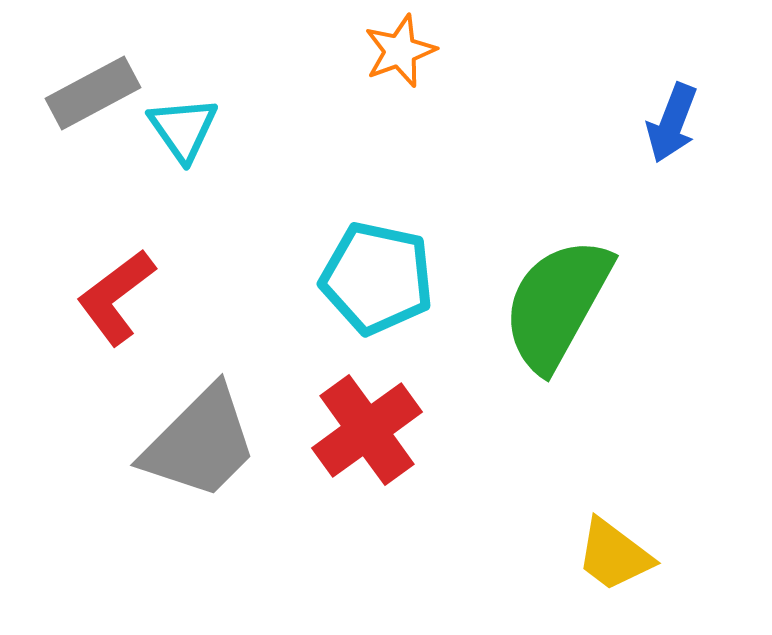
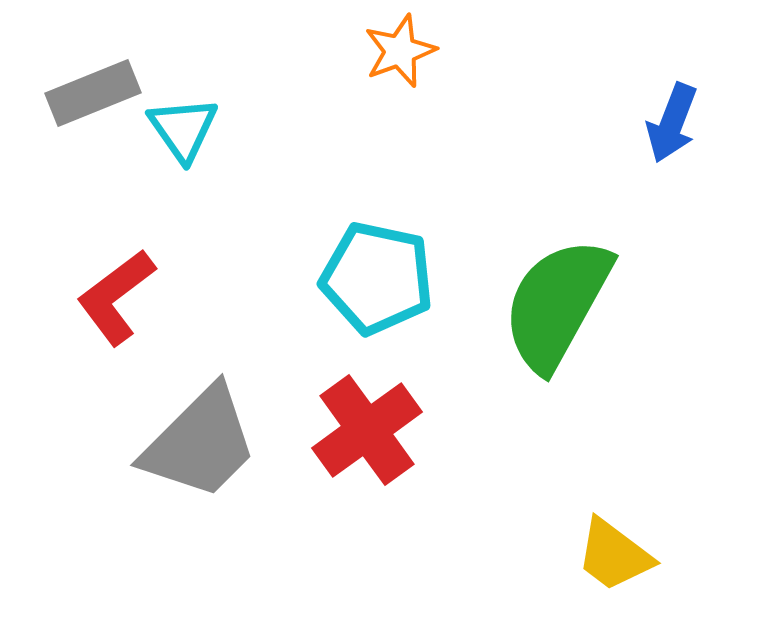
gray rectangle: rotated 6 degrees clockwise
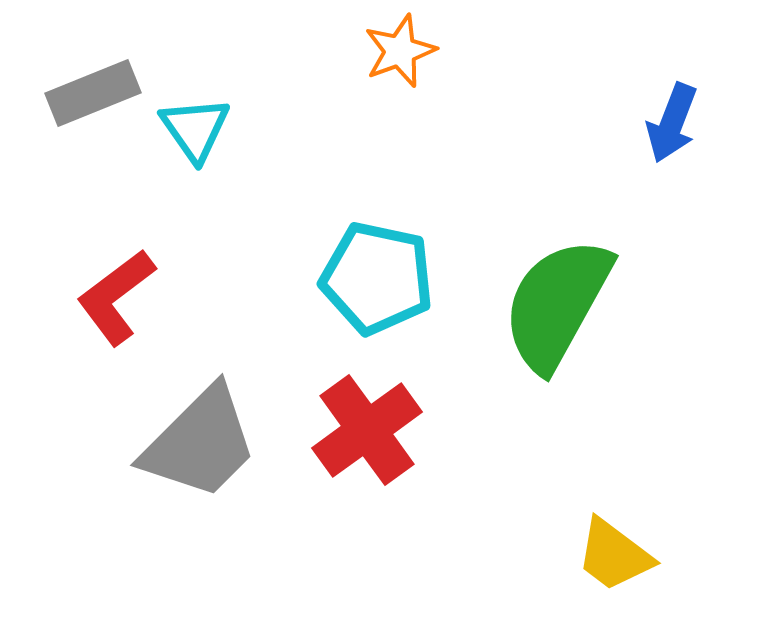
cyan triangle: moved 12 px right
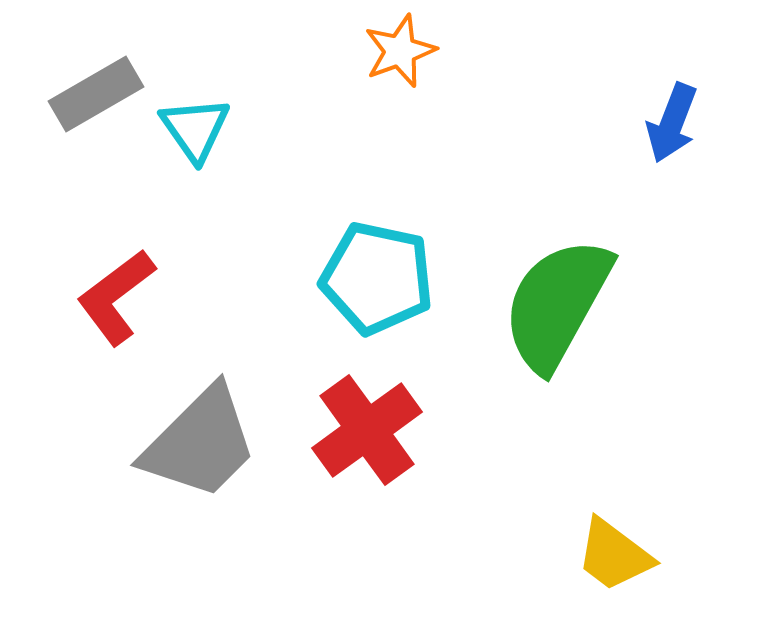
gray rectangle: moved 3 px right, 1 px down; rotated 8 degrees counterclockwise
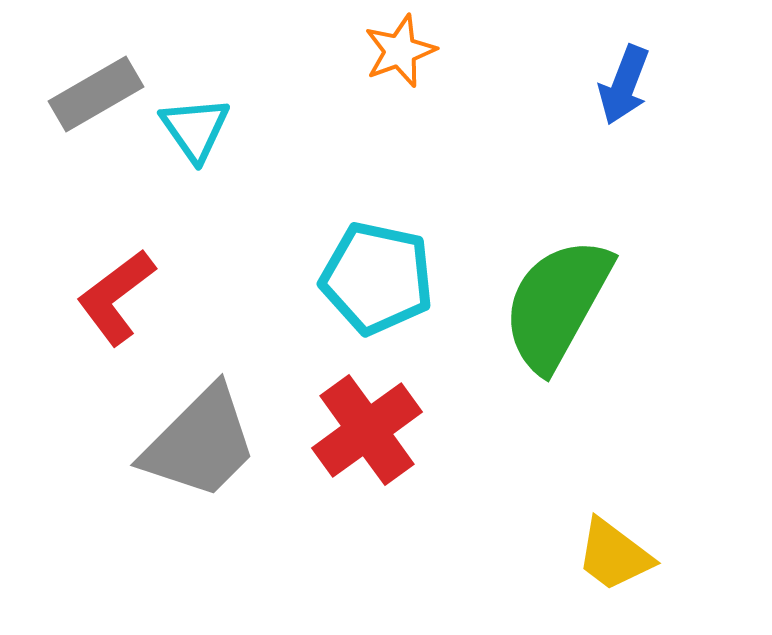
blue arrow: moved 48 px left, 38 px up
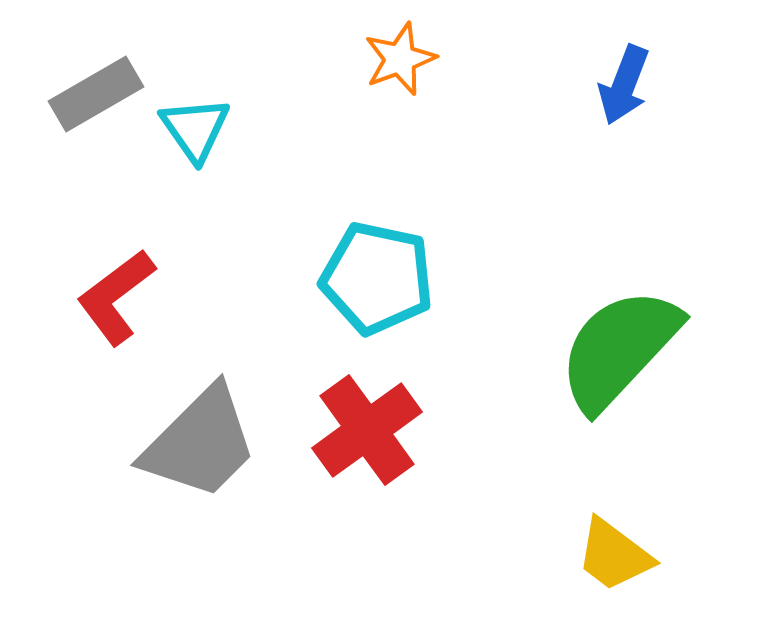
orange star: moved 8 px down
green semicircle: moved 62 px right, 45 px down; rotated 14 degrees clockwise
